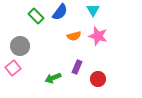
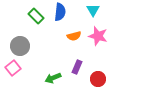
blue semicircle: rotated 30 degrees counterclockwise
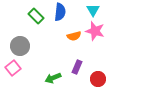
pink star: moved 3 px left, 5 px up
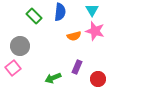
cyan triangle: moved 1 px left
green rectangle: moved 2 px left
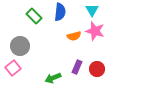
red circle: moved 1 px left, 10 px up
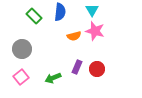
gray circle: moved 2 px right, 3 px down
pink square: moved 8 px right, 9 px down
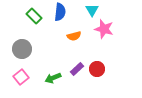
pink star: moved 9 px right, 2 px up
purple rectangle: moved 2 px down; rotated 24 degrees clockwise
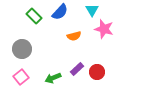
blue semicircle: rotated 36 degrees clockwise
red circle: moved 3 px down
